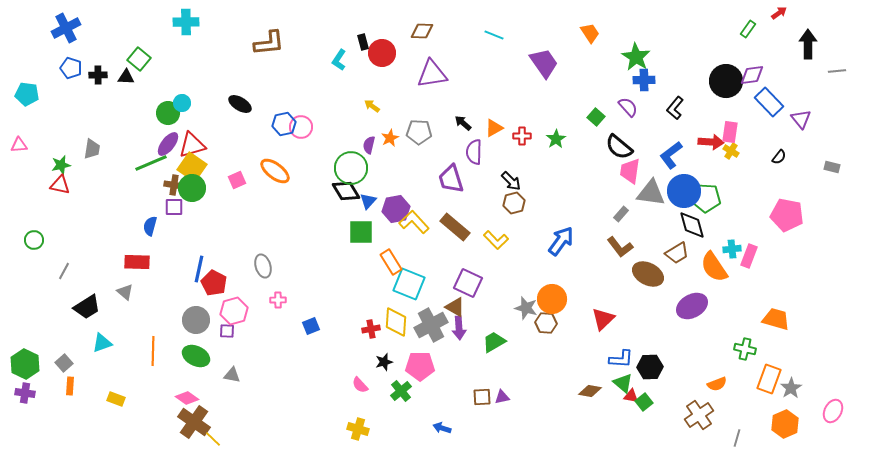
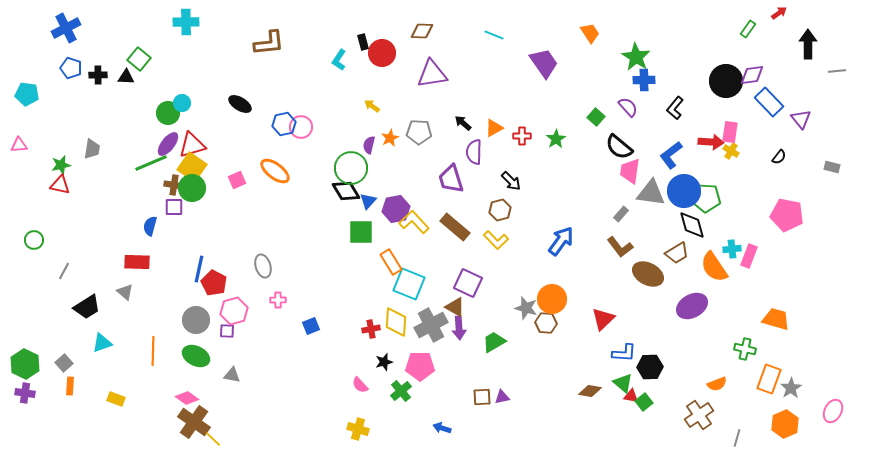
brown hexagon at (514, 203): moved 14 px left, 7 px down
blue L-shape at (621, 359): moved 3 px right, 6 px up
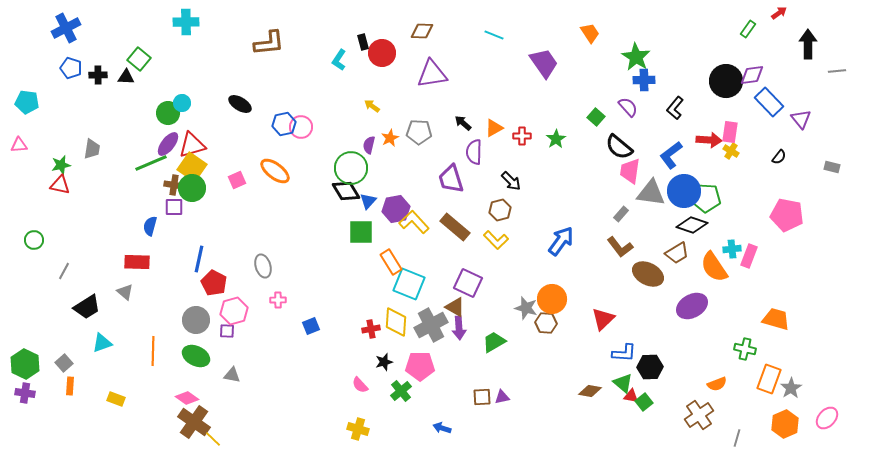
cyan pentagon at (27, 94): moved 8 px down
red arrow at (711, 142): moved 2 px left, 2 px up
black diamond at (692, 225): rotated 56 degrees counterclockwise
blue line at (199, 269): moved 10 px up
pink ellipse at (833, 411): moved 6 px left, 7 px down; rotated 15 degrees clockwise
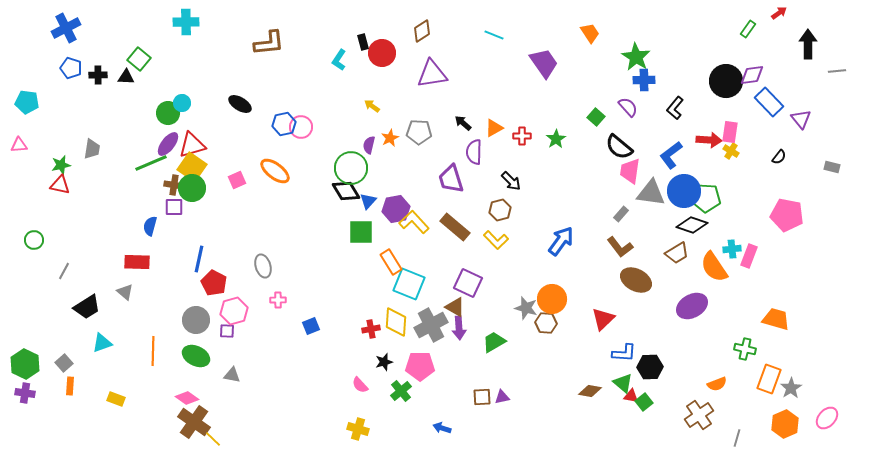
brown diamond at (422, 31): rotated 35 degrees counterclockwise
brown ellipse at (648, 274): moved 12 px left, 6 px down
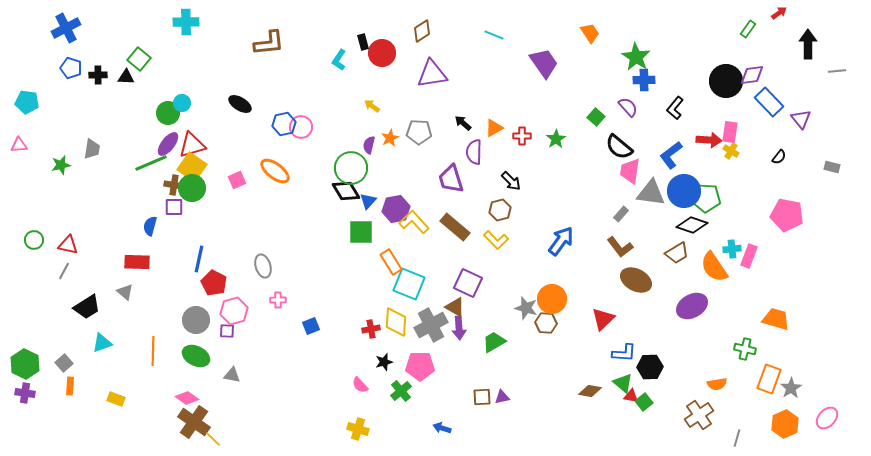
red triangle at (60, 185): moved 8 px right, 60 px down
orange semicircle at (717, 384): rotated 12 degrees clockwise
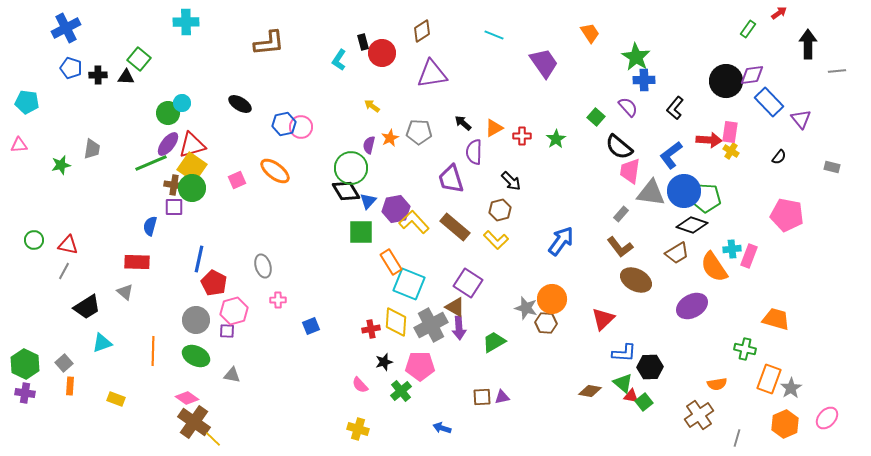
purple square at (468, 283): rotated 8 degrees clockwise
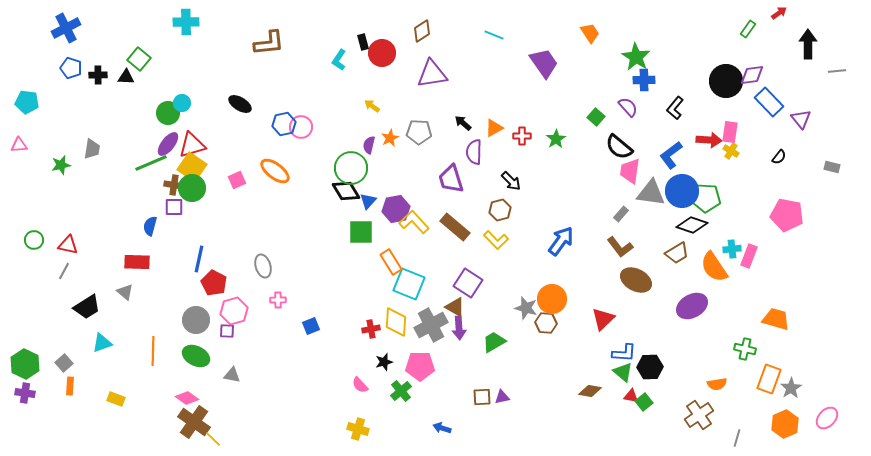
blue circle at (684, 191): moved 2 px left
green triangle at (623, 383): moved 11 px up
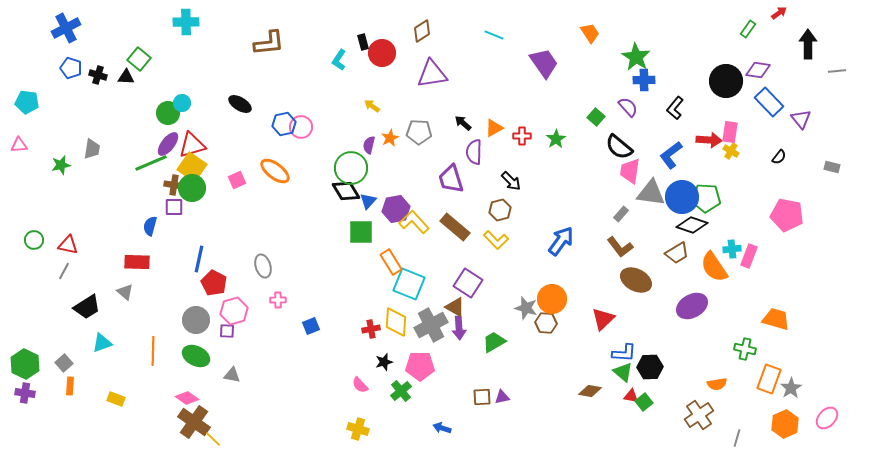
black cross at (98, 75): rotated 18 degrees clockwise
purple diamond at (752, 75): moved 6 px right, 5 px up; rotated 15 degrees clockwise
blue circle at (682, 191): moved 6 px down
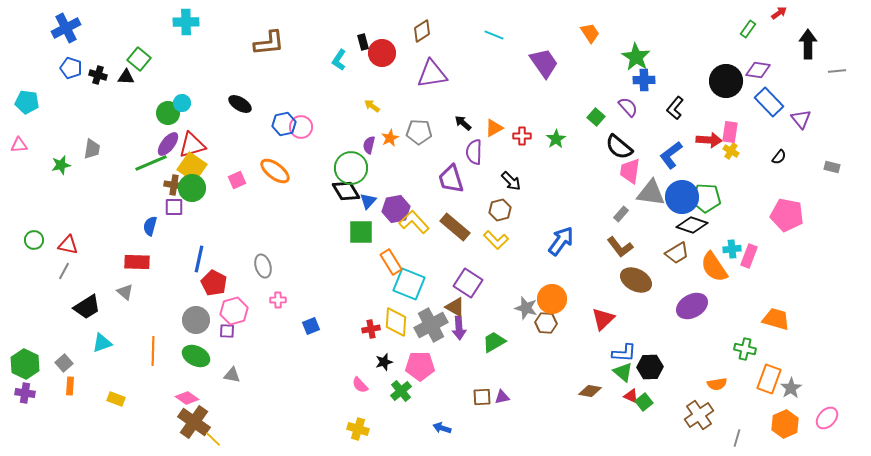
red triangle at (631, 396): rotated 14 degrees clockwise
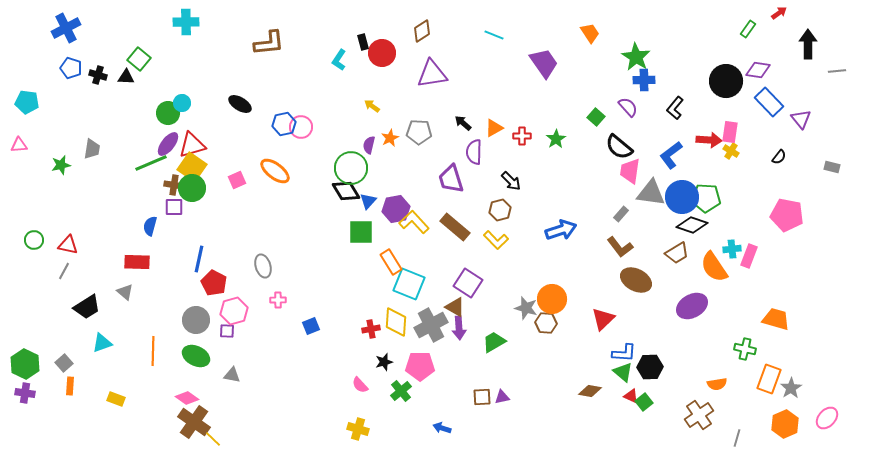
blue arrow at (561, 241): moved 11 px up; rotated 36 degrees clockwise
